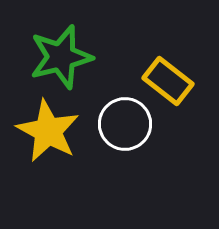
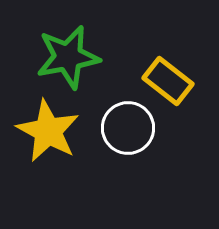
green star: moved 7 px right; rotated 4 degrees clockwise
white circle: moved 3 px right, 4 px down
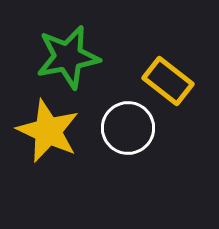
yellow star: rotated 4 degrees counterclockwise
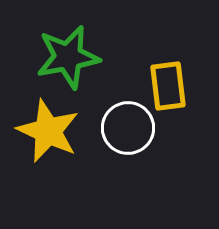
yellow rectangle: moved 5 px down; rotated 45 degrees clockwise
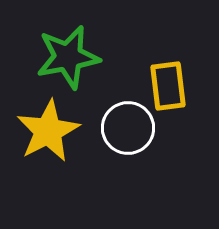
yellow star: rotated 20 degrees clockwise
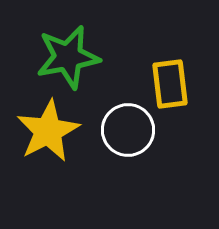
yellow rectangle: moved 2 px right, 2 px up
white circle: moved 2 px down
